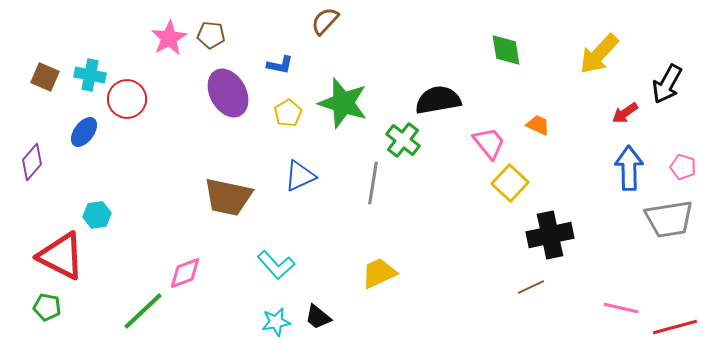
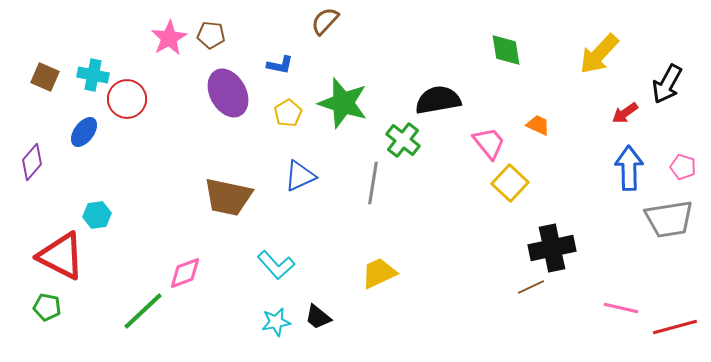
cyan cross: moved 3 px right
black cross: moved 2 px right, 13 px down
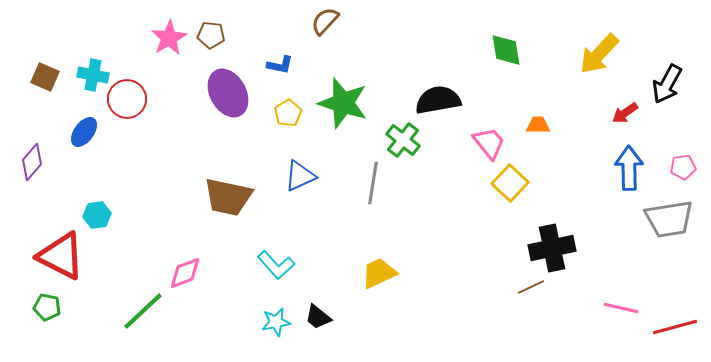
orange trapezoid: rotated 25 degrees counterclockwise
pink pentagon: rotated 25 degrees counterclockwise
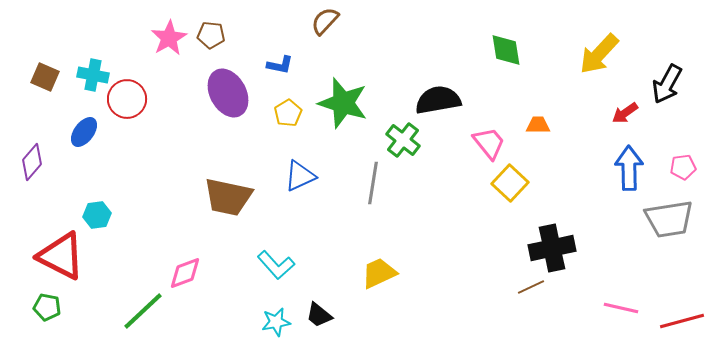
black trapezoid: moved 1 px right, 2 px up
red line: moved 7 px right, 6 px up
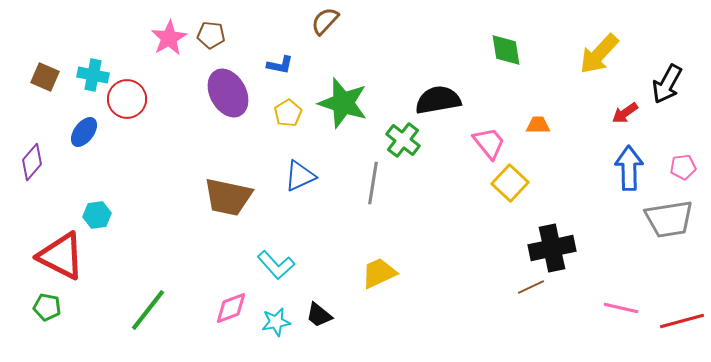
pink diamond: moved 46 px right, 35 px down
green line: moved 5 px right, 1 px up; rotated 9 degrees counterclockwise
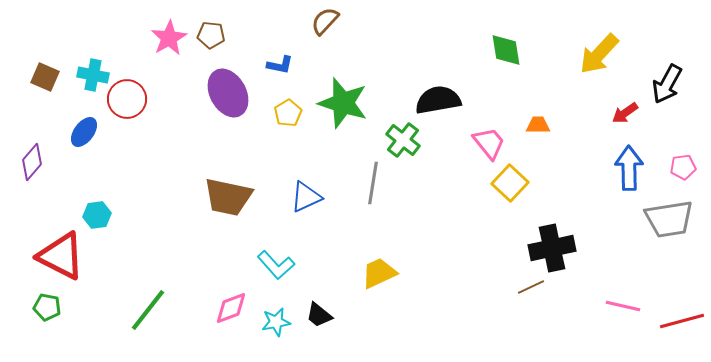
blue triangle: moved 6 px right, 21 px down
pink line: moved 2 px right, 2 px up
